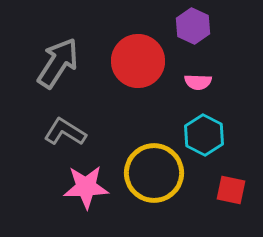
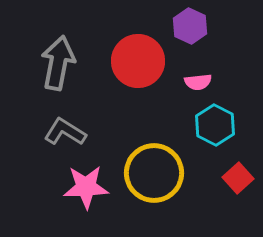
purple hexagon: moved 3 px left
gray arrow: rotated 22 degrees counterclockwise
pink semicircle: rotated 8 degrees counterclockwise
cyan hexagon: moved 11 px right, 10 px up
red square: moved 7 px right, 12 px up; rotated 36 degrees clockwise
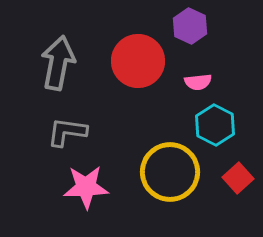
gray L-shape: moved 2 px right; rotated 24 degrees counterclockwise
yellow circle: moved 16 px right, 1 px up
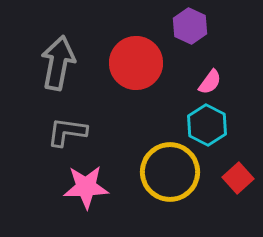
red circle: moved 2 px left, 2 px down
pink semicircle: moved 12 px right; rotated 48 degrees counterclockwise
cyan hexagon: moved 8 px left
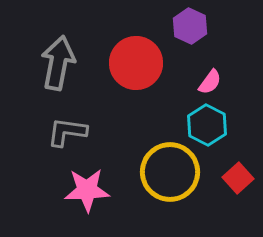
pink star: moved 1 px right, 3 px down
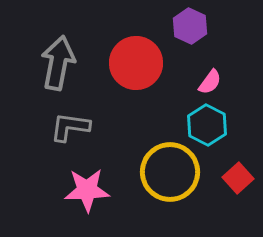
gray L-shape: moved 3 px right, 5 px up
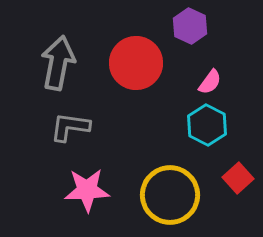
yellow circle: moved 23 px down
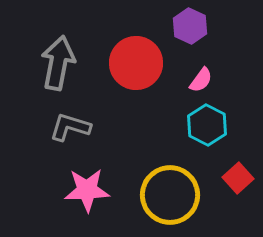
pink semicircle: moved 9 px left, 2 px up
gray L-shape: rotated 9 degrees clockwise
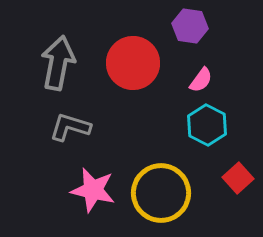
purple hexagon: rotated 16 degrees counterclockwise
red circle: moved 3 px left
pink star: moved 6 px right; rotated 15 degrees clockwise
yellow circle: moved 9 px left, 2 px up
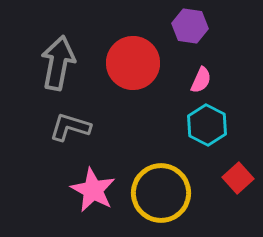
pink semicircle: rotated 12 degrees counterclockwise
pink star: rotated 15 degrees clockwise
